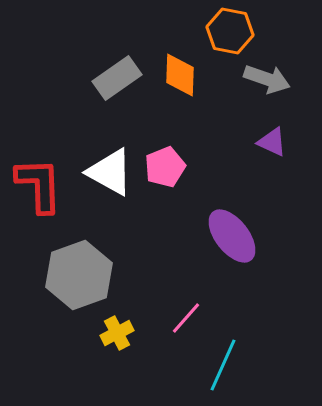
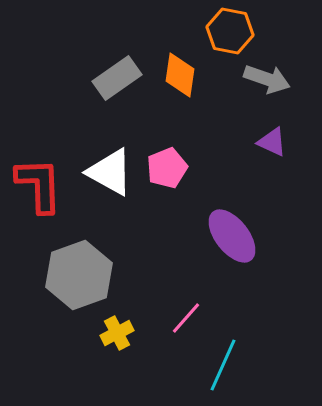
orange diamond: rotated 6 degrees clockwise
pink pentagon: moved 2 px right, 1 px down
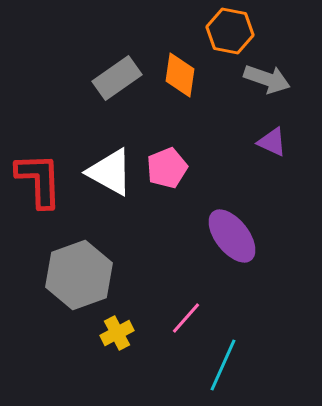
red L-shape: moved 5 px up
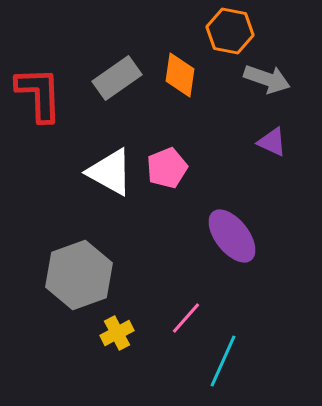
red L-shape: moved 86 px up
cyan line: moved 4 px up
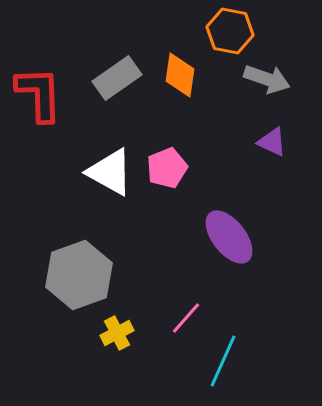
purple ellipse: moved 3 px left, 1 px down
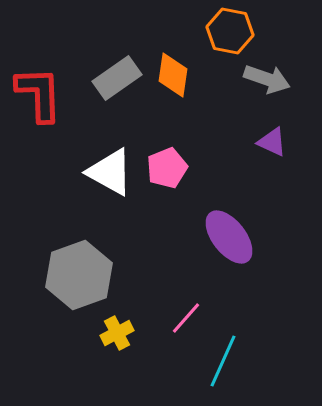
orange diamond: moved 7 px left
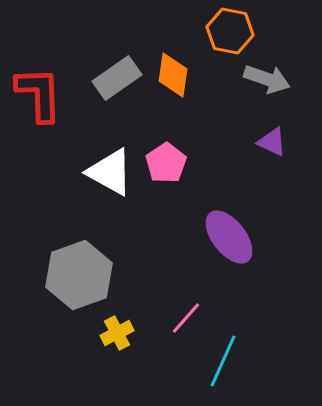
pink pentagon: moved 1 px left, 5 px up; rotated 12 degrees counterclockwise
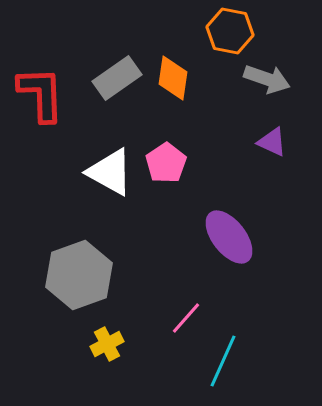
orange diamond: moved 3 px down
red L-shape: moved 2 px right
yellow cross: moved 10 px left, 11 px down
